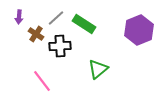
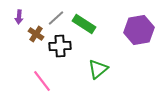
purple hexagon: rotated 12 degrees clockwise
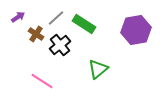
purple arrow: moved 1 px left; rotated 128 degrees counterclockwise
purple hexagon: moved 3 px left
black cross: moved 1 px up; rotated 35 degrees counterclockwise
pink line: rotated 20 degrees counterclockwise
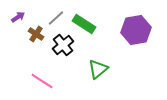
black cross: moved 3 px right
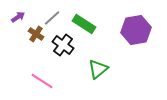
gray line: moved 4 px left
black cross: rotated 15 degrees counterclockwise
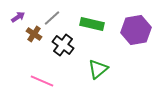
green rectangle: moved 8 px right; rotated 20 degrees counterclockwise
brown cross: moved 2 px left
pink line: rotated 10 degrees counterclockwise
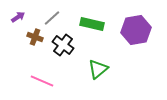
brown cross: moved 1 px right, 3 px down; rotated 14 degrees counterclockwise
